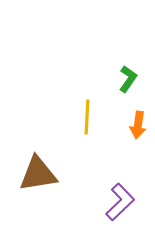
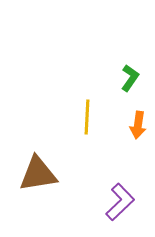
green L-shape: moved 2 px right, 1 px up
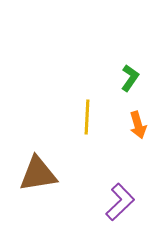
orange arrow: rotated 24 degrees counterclockwise
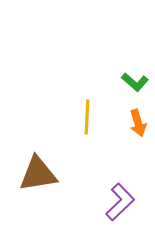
green L-shape: moved 5 px right, 4 px down; rotated 96 degrees clockwise
orange arrow: moved 2 px up
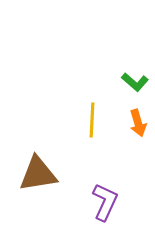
yellow line: moved 5 px right, 3 px down
purple L-shape: moved 15 px left; rotated 21 degrees counterclockwise
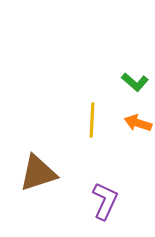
orange arrow: rotated 124 degrees clockwise
brown triangle: moved 1 px up; rotated 9 degrees counterclockwise
purple L-shape: moved 1 px up
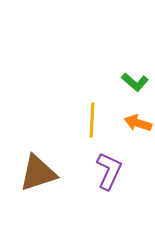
purple L-shape: moved 4 px right, 30 px up
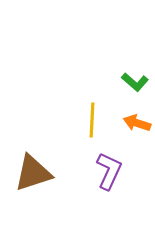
orange arrow: moved 1 px left
brown triangle: moved 5 px left
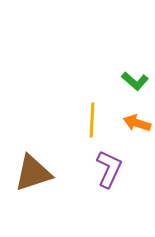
green L-shape: moved 1 px up
purple L-shape: moved 2 px up
